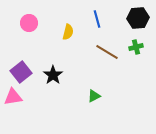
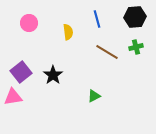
black hexagon: moved 3 px left, 1 px up
yellow semicircle: rotated 21 degrees counterclockwise
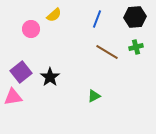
blue line: rotated 36 degrees clockwise
pink circle: moved 2 px right, 6 px down
yellow semicircle: moved 14 px left, 17 px up; rotated 56 degrees clockwise
black star: moved 3 px left, 2 px down
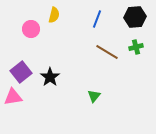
yellow semicircle: rotated 35 degrees counterclockwise
green triangle: rotated 24 degrees counterclockwise
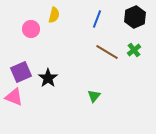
black hexagon: rotated 20 degrees counterclockwise
green cross: moved 2 px left, 3 px down; rotated 24 degrees counterclockwise
purple square: rotated 15 degrees clockwise
black star: moved 2 px left, 1 px down
pink triangle: moved 1 px right; rotated 30 degrees clockwise
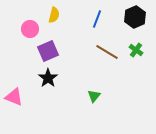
pink circle: moved 1 px left
green cross: moved 2 px right; rotated 16 degrees counterclockwise
purple square: moved 27 px right, 21 px up
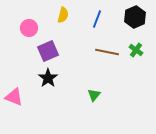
yellow semicircle: moved 9 px right
pink circle: moved 1 px left, 1 px up
brown line: rotated 20 degrees counterclockwise
green triangle: moved 1 px up
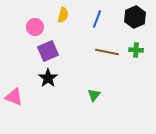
pink circle: moved 6 px right, 1 px up
green cross: rotated 32 degrees counterclockwise
